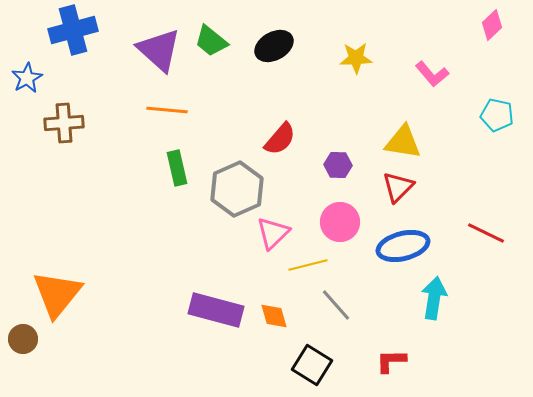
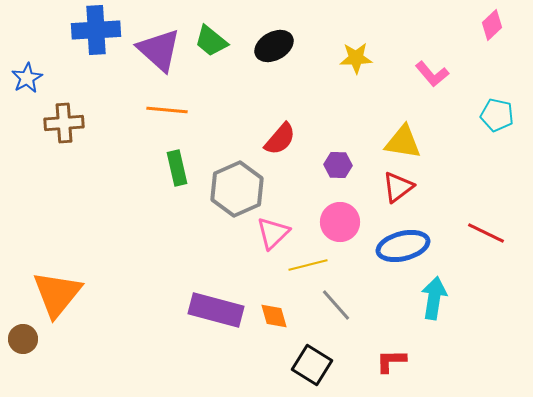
blue cross: moved 23 px right; rotated 12 degrees clockwise
red triangle: rotated 8 degrees clockwise
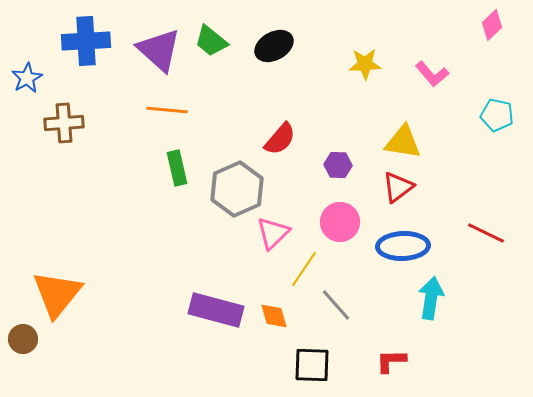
blue cross: moved 10 px left, 11 px down
yellow star: moved 9 px right, 6 px down
blue ellipse: rotated 12 degrees clockwise
yellow line: moved 4 px left, 4 px down; rotated 42 degrees counterclockwise
cyan arrow: moved 3 px left
black square: rotated 30 degrees counterclockwise
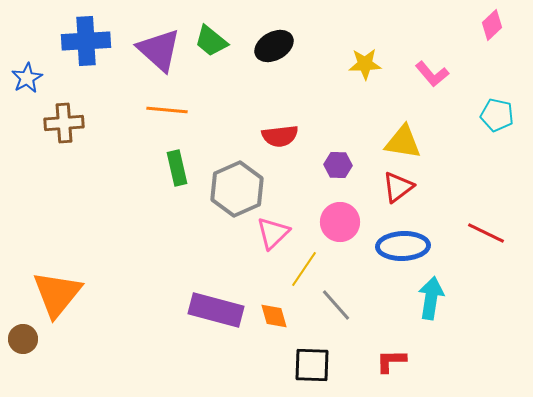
red semicircle: moved 3 px up; rotated 42 degrees clockwise
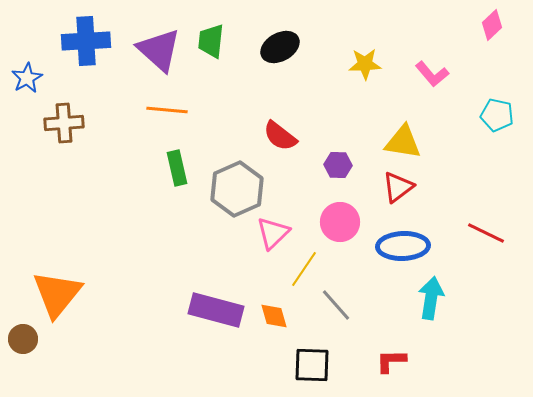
green trapezoid: rotated 57 degrees clockwise
black ellipse: moved 6 px right, 1 px down
red semicircle: rotated 45 degrees clockwise
